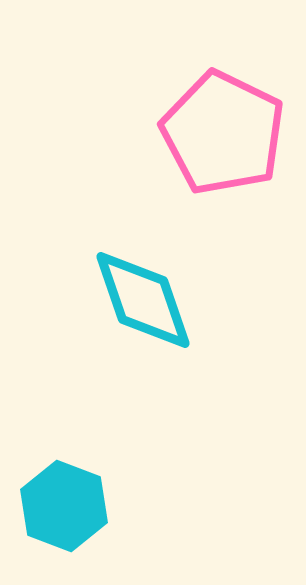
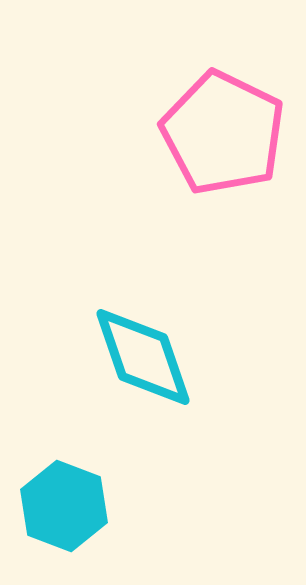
cyan diamond: moved 57 px down
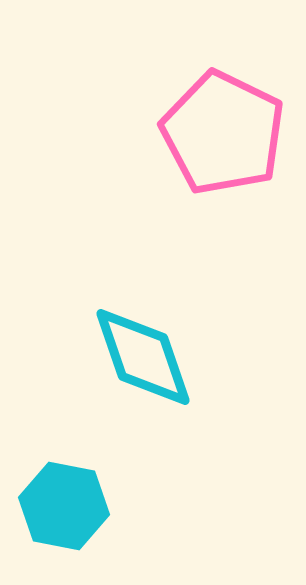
cyan hexagon: rotated 10 degrees counterclockwise
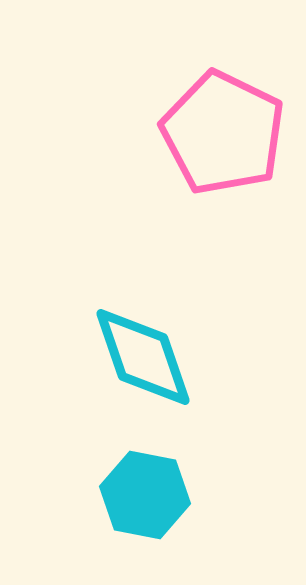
cyan hexagon: moved 81 px right, 11 px up
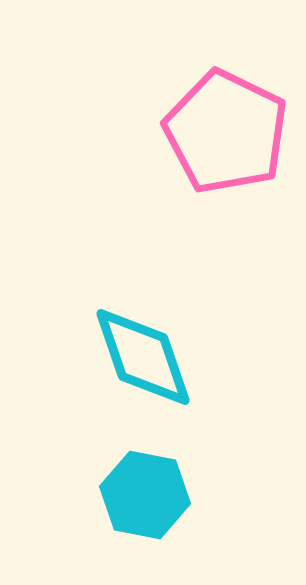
pink pentagon: moved 3 px right, 1 px up
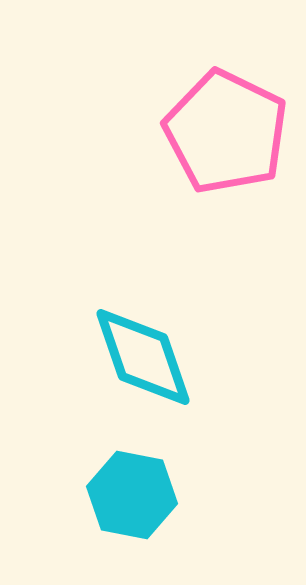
cyan hexagon: moved 13 px left
